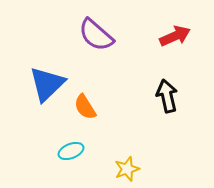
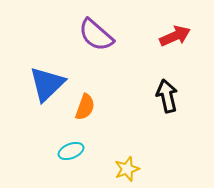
orange semicircle: rotated 128 degrees counterclockwise
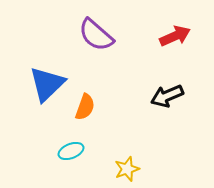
black arrow: rotated 100 degrees counterclockwise
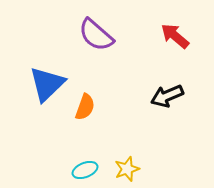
red arrow: rotated 116 degrees counterclockwise
cyan ellipse: moved 14 px right, 19 px down
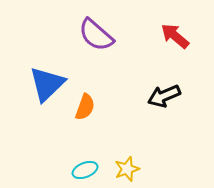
black arrow: moved 3 px left
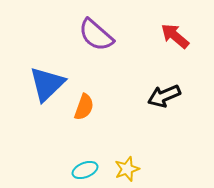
orange semicircle: moved 1 px left
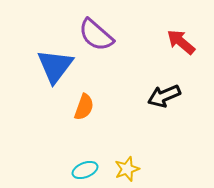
red arrow: moved 6 px right, 6 px down
blue triangle: moved 8 px right, 18 px up; rotated 9 degrees counterclockwise
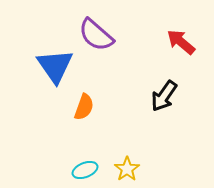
blue triangle: rotated 12 degrees counterclockwise
black arrow: rotated 32 degrees counterclockwise
yellow star: rotated 15 degrees counterclockwise
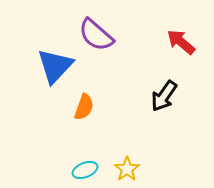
blue triangle: rotated 18 degrees clockwise
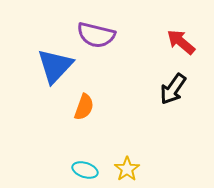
purple semicircle: rotated 27 degrees counterclockwise
black arrow: moved 9 px right, 7 px up
cyan ellipse: rotated 40 degrees clockwise
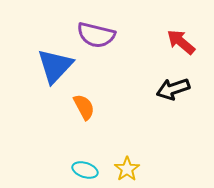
black arrow: rotated 36 degrees clockwise
orange semicircle: rotated 48 degrees counterclockwise
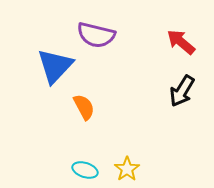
black arrow: moved 9 px right, 2 px down; rotated 40 degrees counterclockwise
